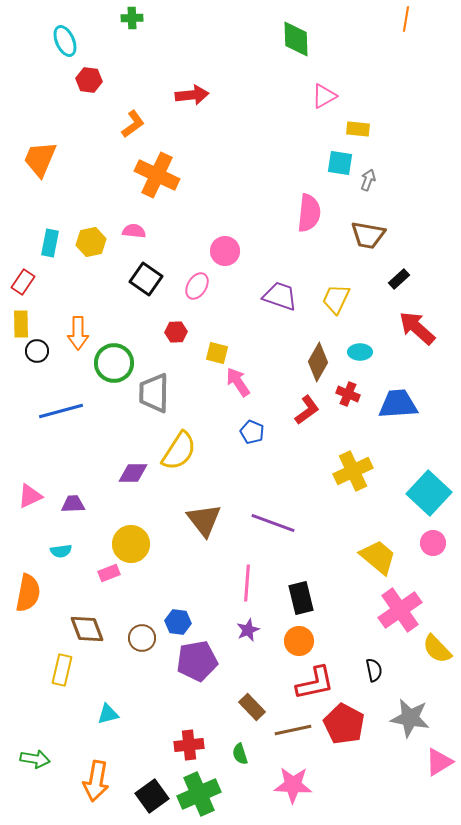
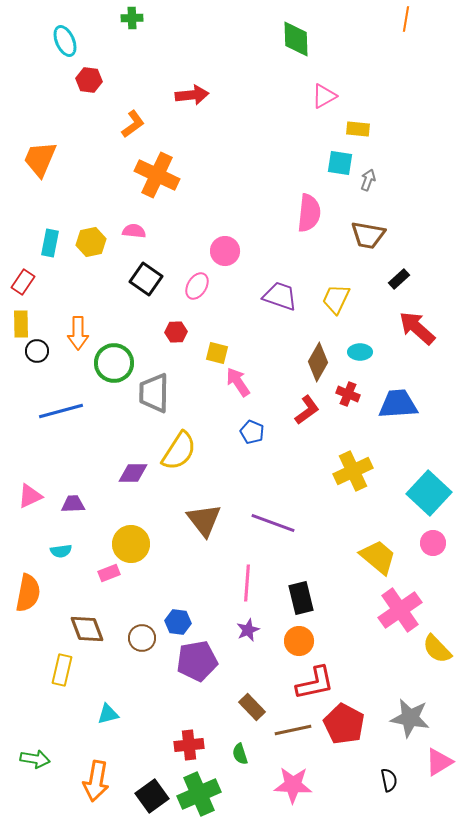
black semicircle at (374, 670): moved 15 px right, 110 px down
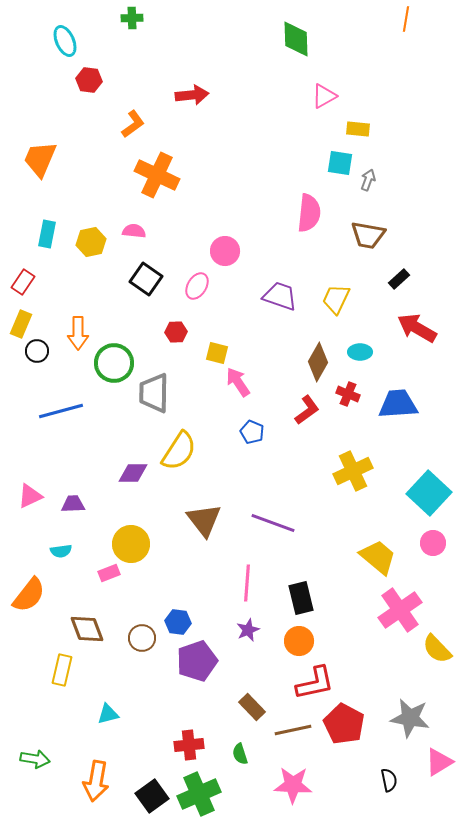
cyan rectangle at (50, 243): moved 3 px left, 9 px up
yellow rectangle at (21, 324): rotated 24 degrees clockwise
red arrow at (417, 328): rotated 12 degrees counterclockwise
orange semicircle at (28, 593): moved 1 px right, 2 px down; rotated 27 degrees clockwise
purple pentagon at (197, 661): rotated 9 degrees counterclockwise
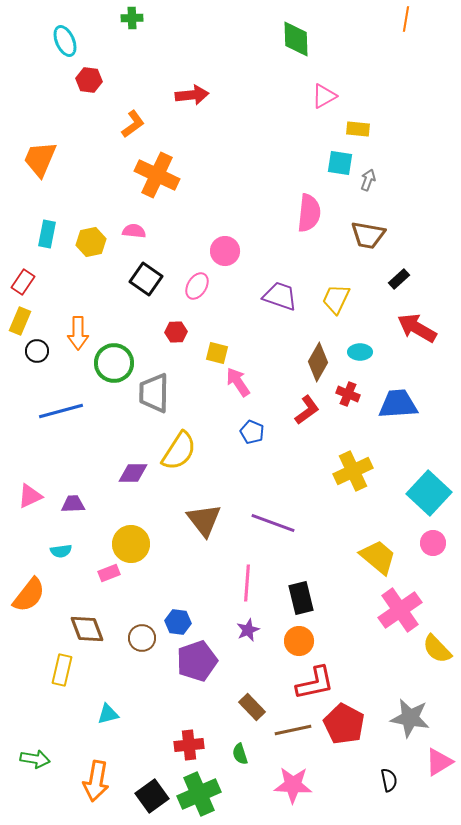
yellow rectangle at (21, 324): moved 1 px left, 3 px up
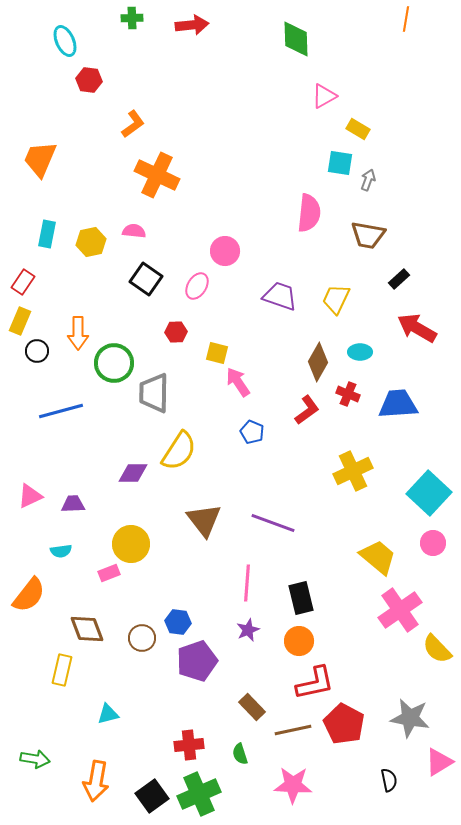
red arrow at (192, 95): moved 70 px up
yellow rectangle at (358, 129): rotated 25 degrees clockwise
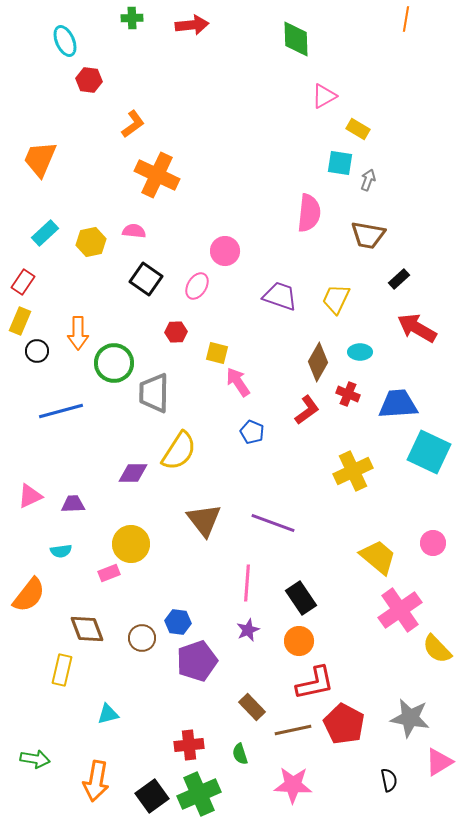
cyan rectangle at (47, 234): moved 2 px left, 1 px up; rotated 36 degrees clockwise
cyan square at (429, 493): moved 41 px up; rotated 18 degrees counterclockwise
black rectangle at (301, 598): rotated 20 degrees counterclockwise
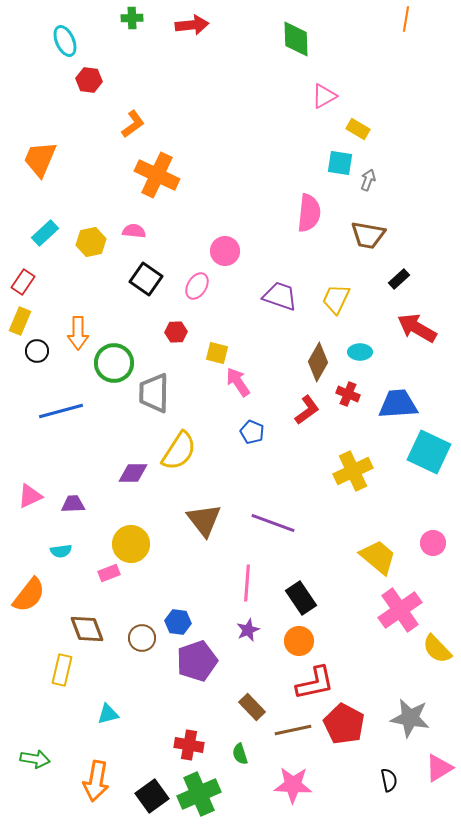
red cross at (189, 745): rotated 16 degrees clockwise
pink triangle at (439, 762): moved 6 px down
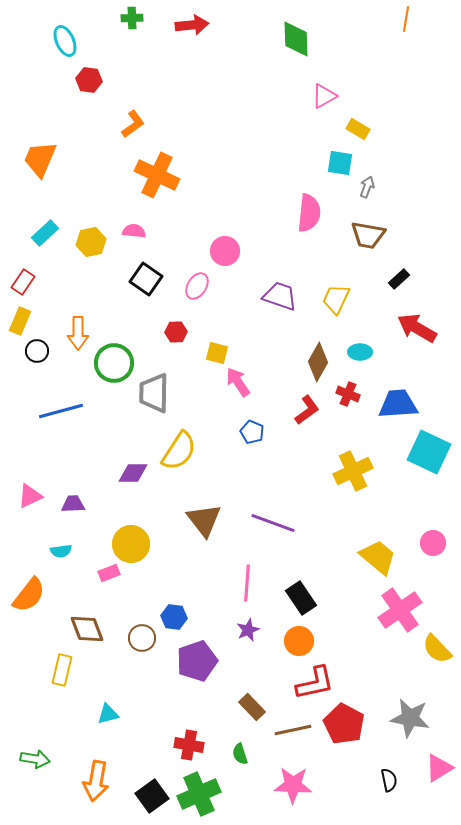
gray arrow at (368, 180): moved 1 px left, 7 px down
blue hexagon at (178, 622): moved 4 px left, 5 px up
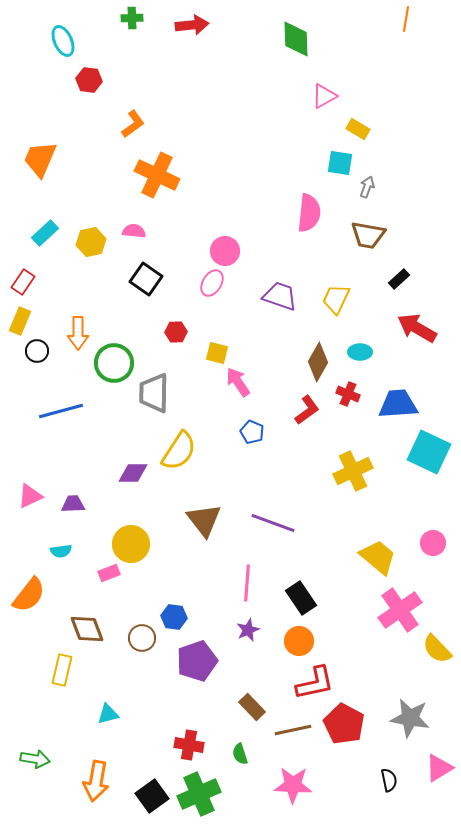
cyan ellipse at (65, 41): moved 2 px left
pink ellipse at (197, 286): moved 15 px right, 3 px up
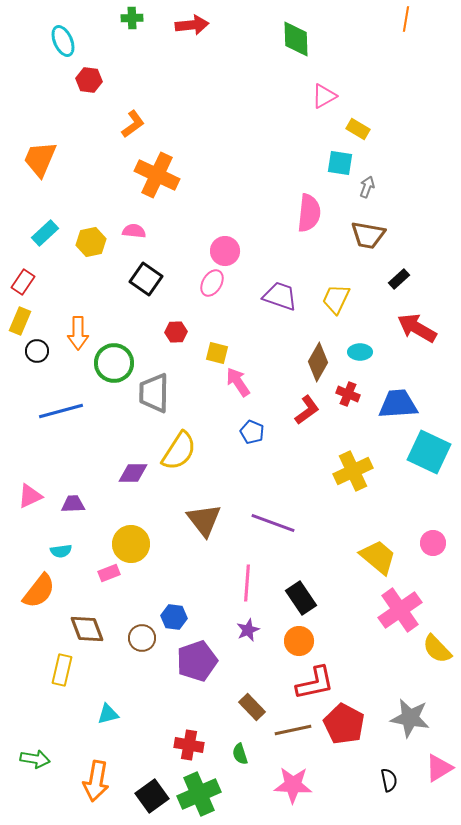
orange semicircle at (29, 595): moved 10 px right, 4 px up
